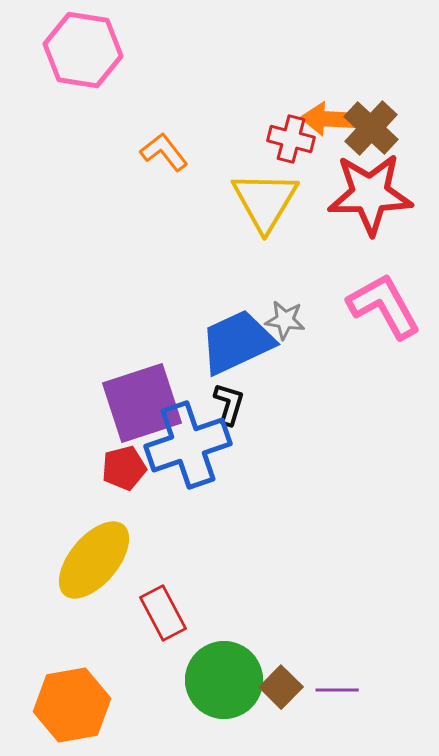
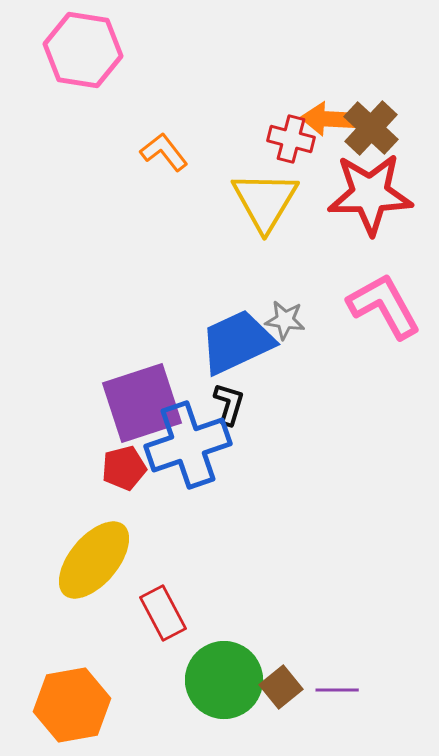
brown square: rotated 6 degrees clockwise
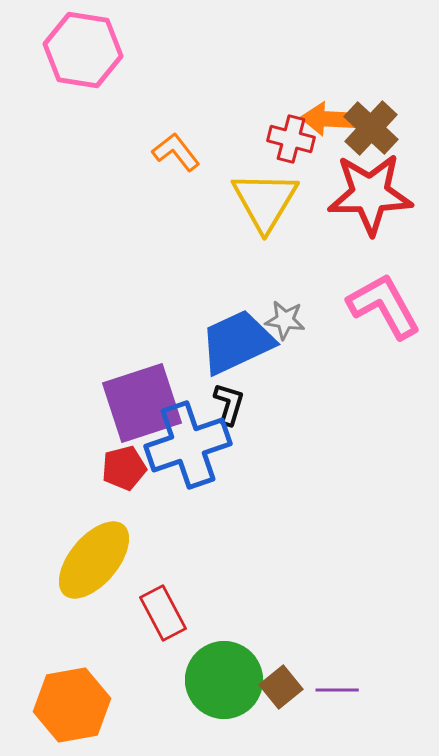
orange L-shape: moved 12 px right
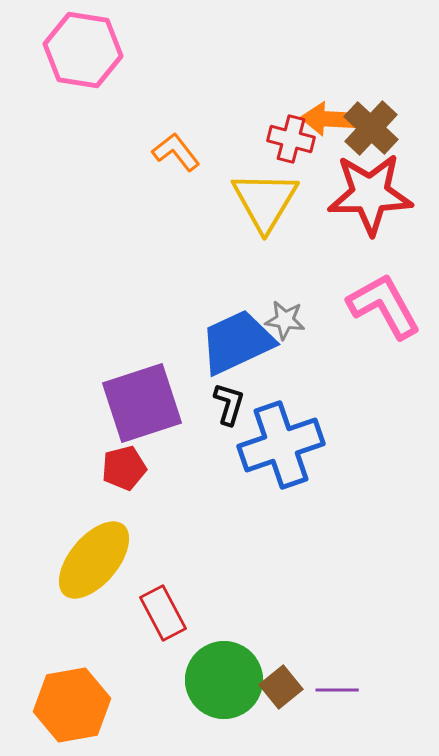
blue cross: moved 93 px right
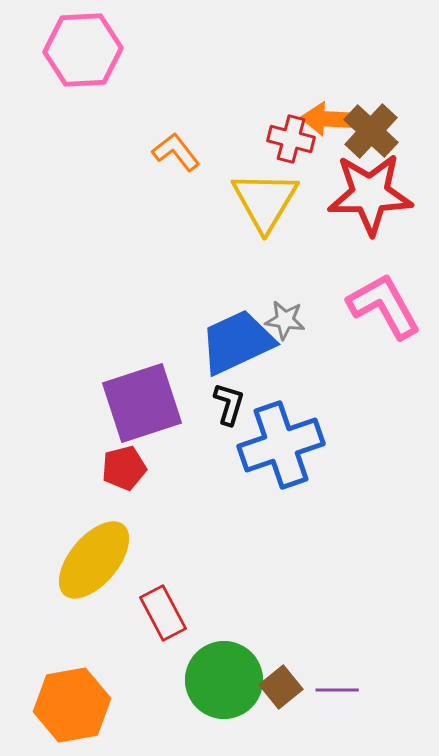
pink hexagon: rotated 12 degrees counterclockwise
brown cross: moved 3 px down
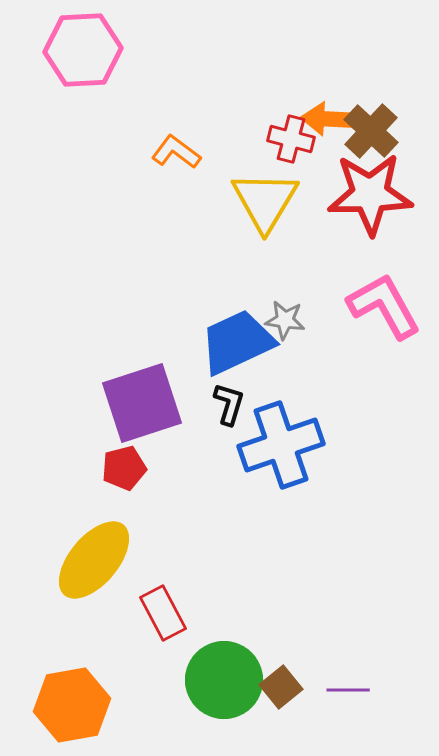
orange L-shape: rotated 15 degrees counterclockwise
purple line: moved 11 px right
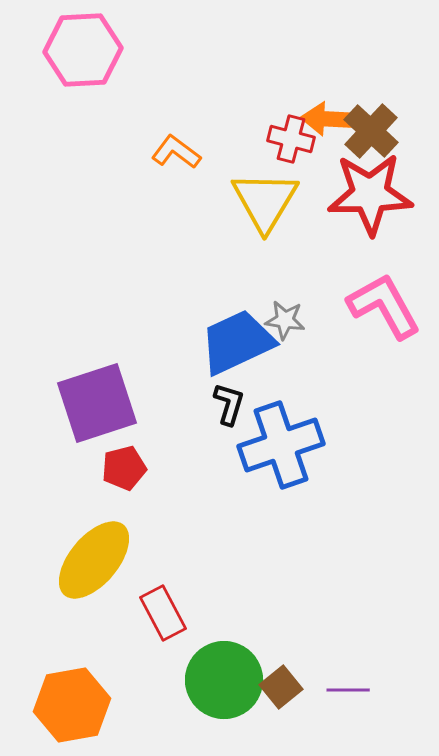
purple square: moved 45 px left
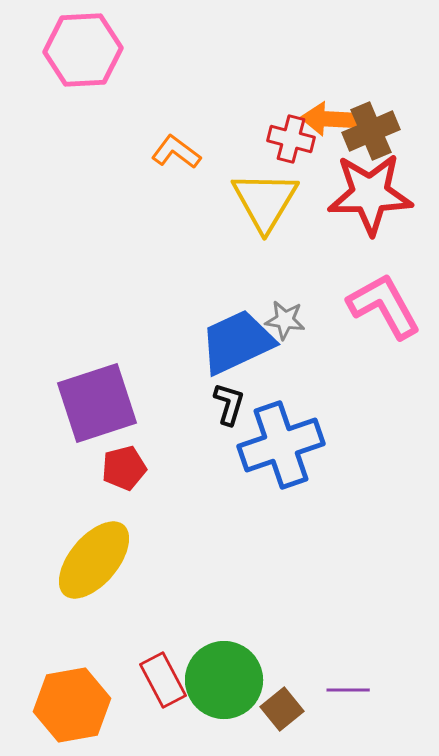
brown cross: rotated 24 degrees clockwise
red rectangle: moved 67 px down
brown square: moved 1 px right, 22 px down
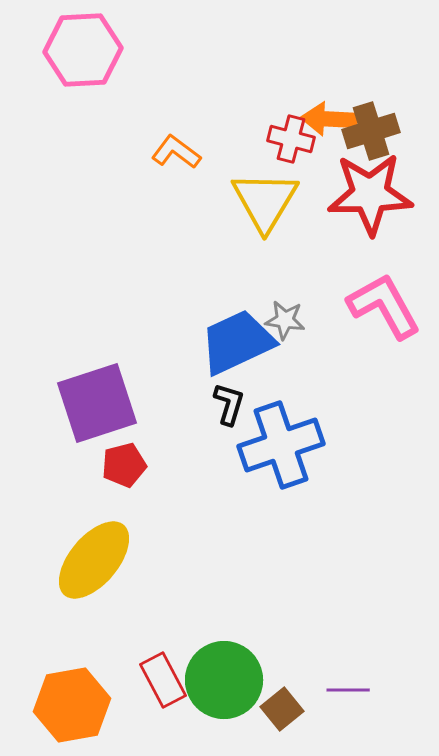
brown cross: rotated 6 degrees clockwise
red pentagon: moved 3 px up
